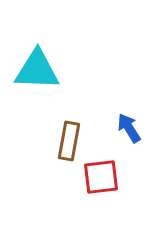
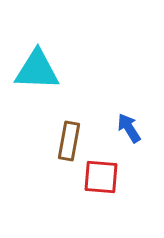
red square: rotated 12 degrees clockwise
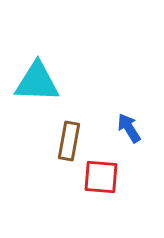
cyan triangle: moved 12 px down
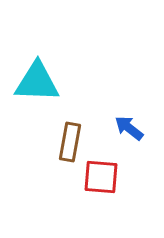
blue arrow: rotated 20 degrees counterclockwise
brown rectangle: moved 1 px right, 1 px down
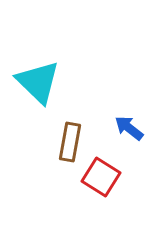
cyan triangle: moved 1 px right; rotated 42 degrees clockwise
red square: rotated 27 degrees clockwise
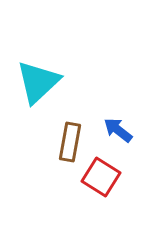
cyan triangle: rotated 33 degrees clockwise
blue arrow: moved 11 px left, 2 px down
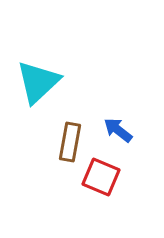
red square: rotated 9 degrees counterclockwise
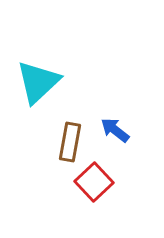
blue arrow: moved 3 px left
red square: moved 7 px left, 5 px down; rotated 24 degrees clockwise
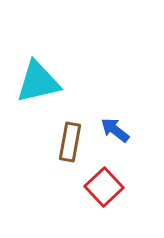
cyan triangle: rotated 30 degrees clockwise
red square: moved 10 px right, 5 px down
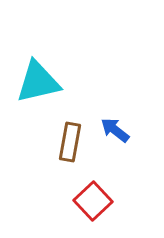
red square: moved 11 px left, 14 px down
